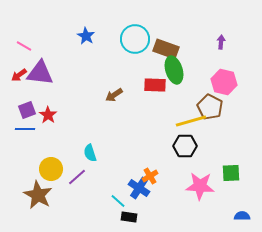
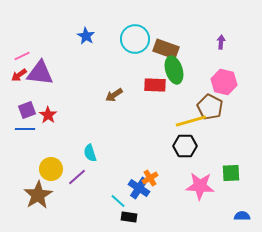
pink line: moved 2 px left, 10 px down; rotated 56 degrees counterclockwise
orange cross: moved 2 px down
brown star: rotated 12 degrees clockwise
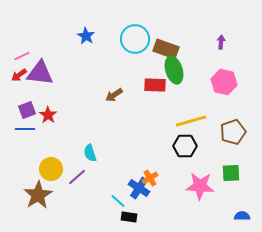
brown pentagon: moved 23 px right, 25 px down; rotated 25 degrees clockwise
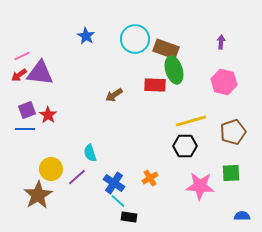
blue cross: moved 25 px left, 5 px up
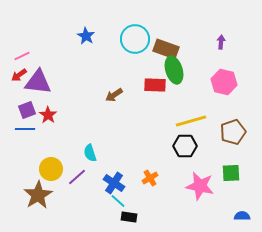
purple triangle: moved 2 px left, 9 px down
pink star: rotated 8 degrees clockwise
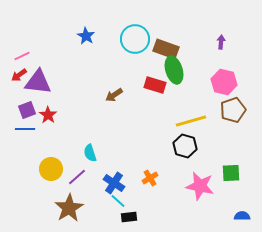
red rectangle: rotated 15 degrees clockwise
brown pentagon: moved 22 px up
black hexagon: rotated 15 degrees clockwise
brown star: moved 31 px right, 13 px down
black rectangle: rotated 14 degrees counterclockwise
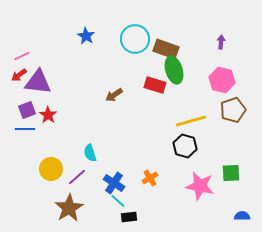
pink hexagon: moved 2 px left, 2 px up
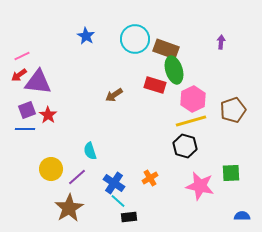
pink hexagon: moved 29 px left, 19 px down; rotated 20 degrees clockwise
cyan semicircle: moved 2 px up
